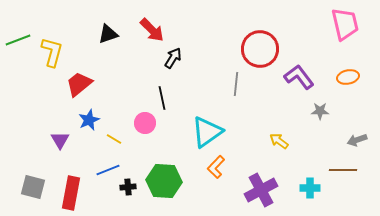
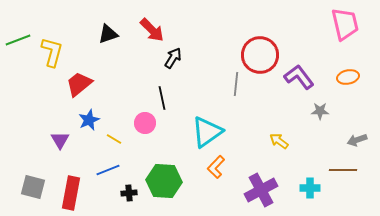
red circle: moved 6 px down
black cross: moved 1 px right, 6 px down
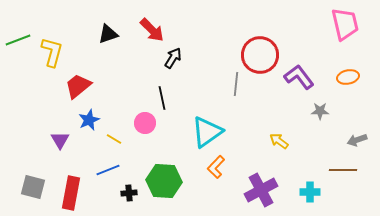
red trapezoid: moved 1 px left, 2 px down
cyan cross: moved 4 px down
